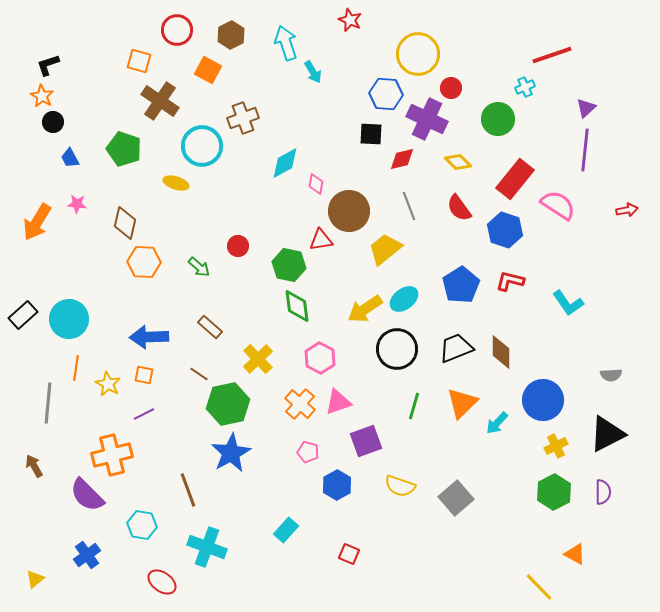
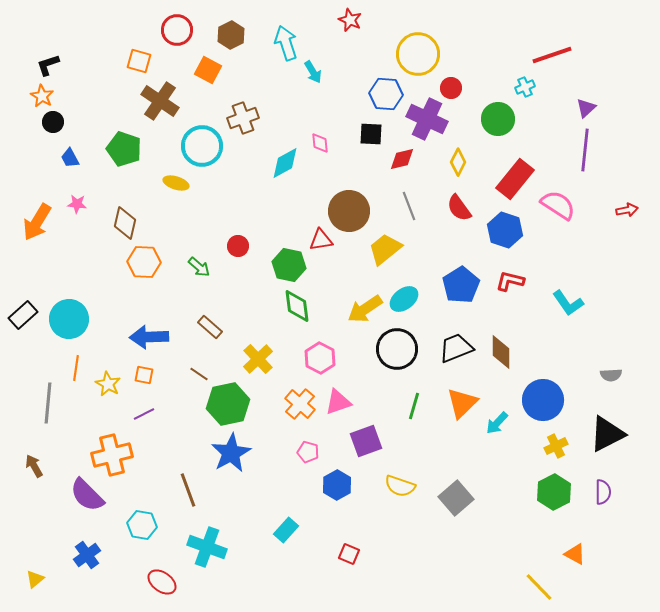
yellow diamond at (458, 162): rotated 72 degrees clockwise
pink diamond at (316, 184): moved 4 px right, 41 px up; rotated 15 degrees counterclockwise
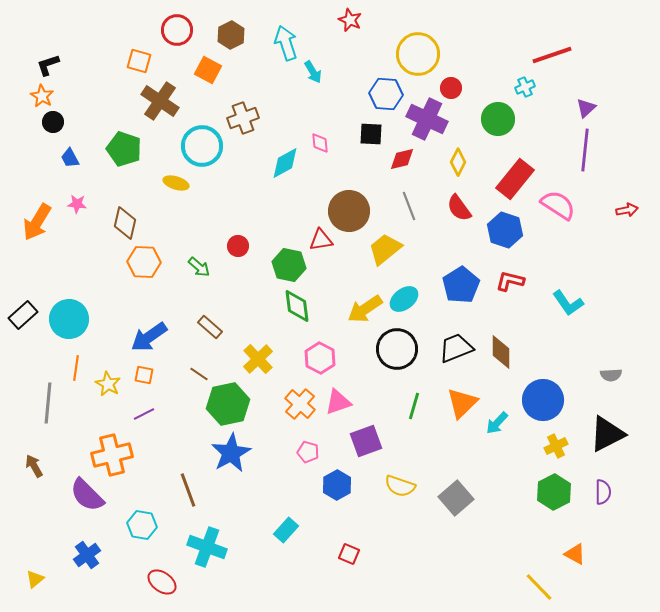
blue arrow at (149, 337): rotated 33 degrees counterclockwise
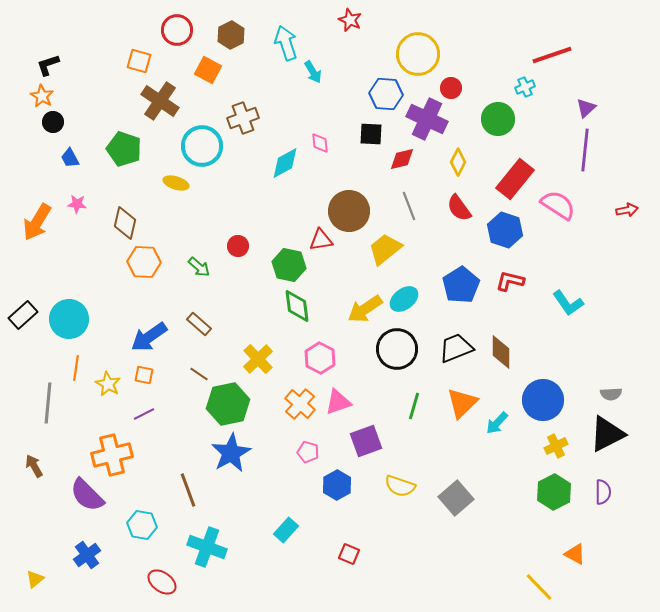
brown rectangle at (210, 327): moved 11 px left, 3 px up
gray semicircle at (611, 375): moved 19 px down
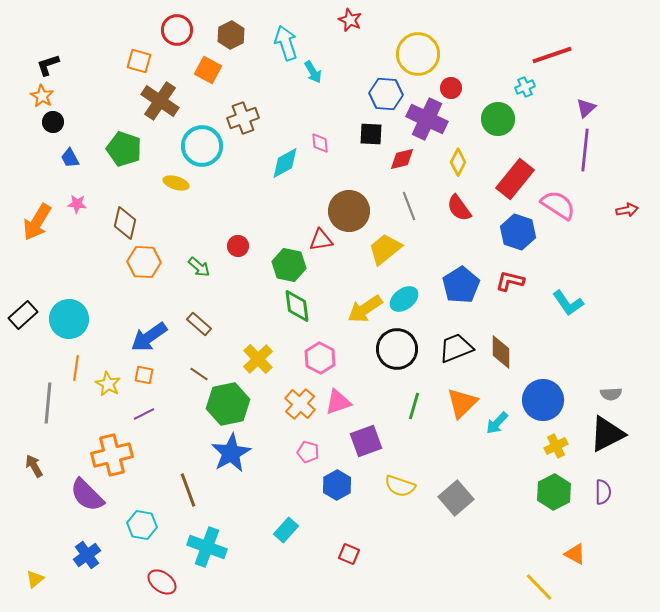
blue hexagon at (505, 230): moved 13 px right, 2 px down
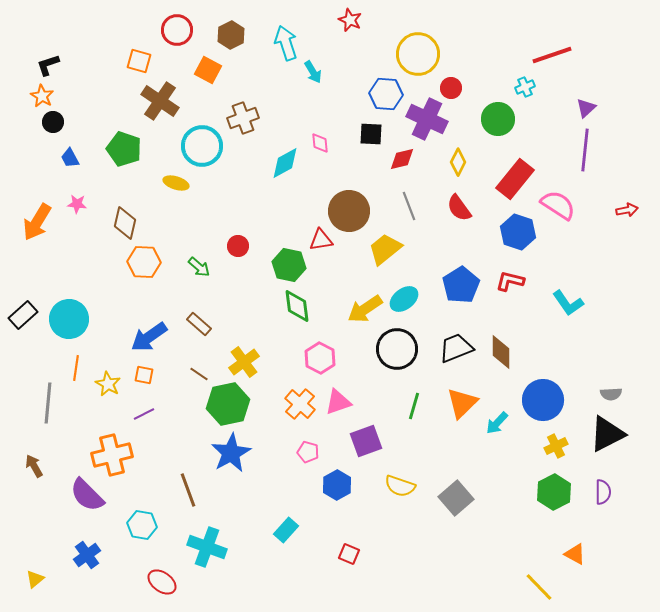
yellow cross at (258, 359): moved 14 px left, 3 px down; rotated 8 degrees clockwise
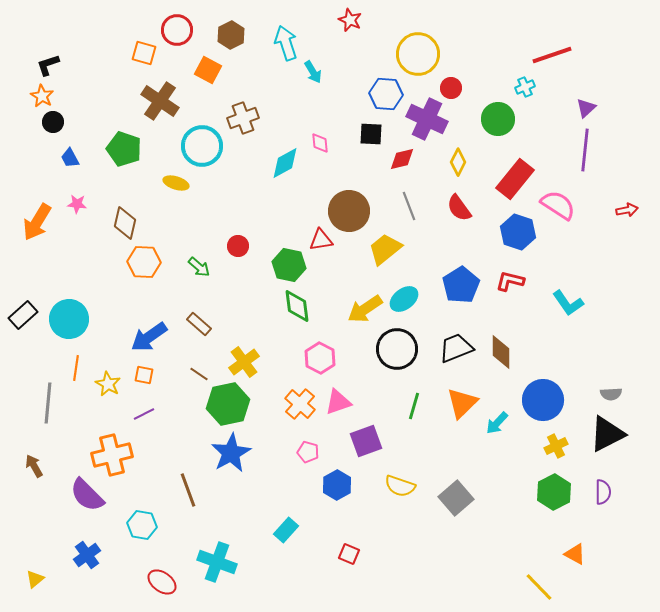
orange square at (139, 61): moved 5 px right, 8 px up
cyan cross at (207, 547): moved 10 px right, 15 px down
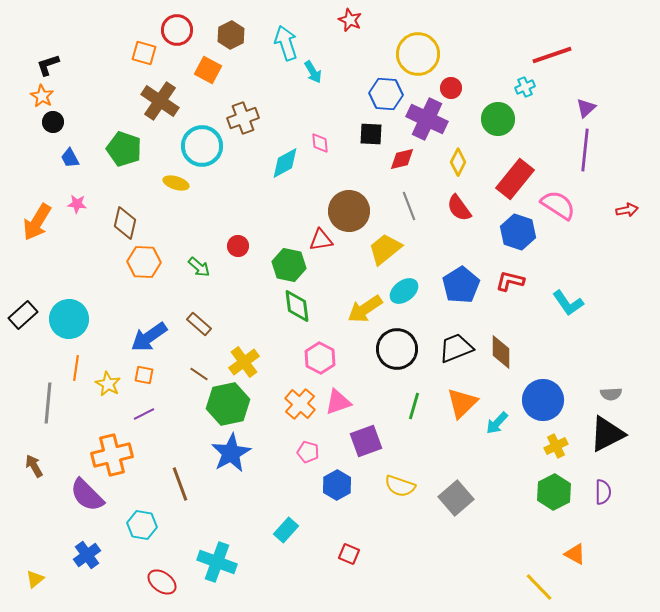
cyan ellipse at (404, 299): moved 8 px up
brown line at (188, 490): moved 8 px left, 6 px up
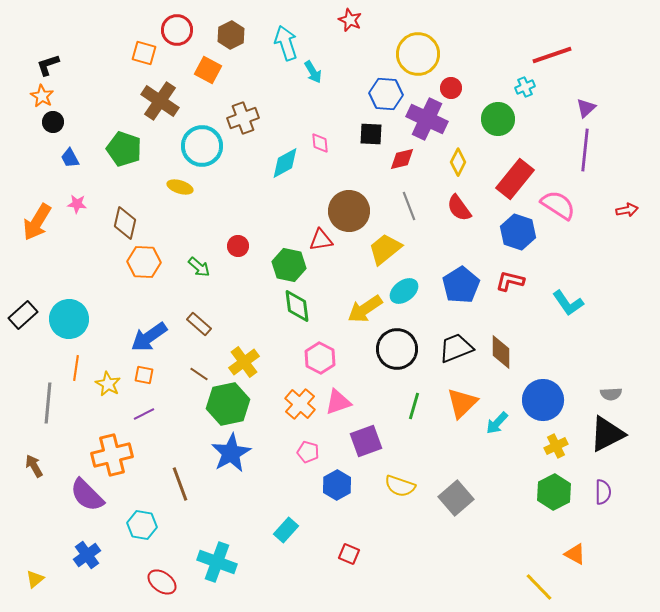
yellow ellipse at (176, 183): moved 4 px right, 4 px down
